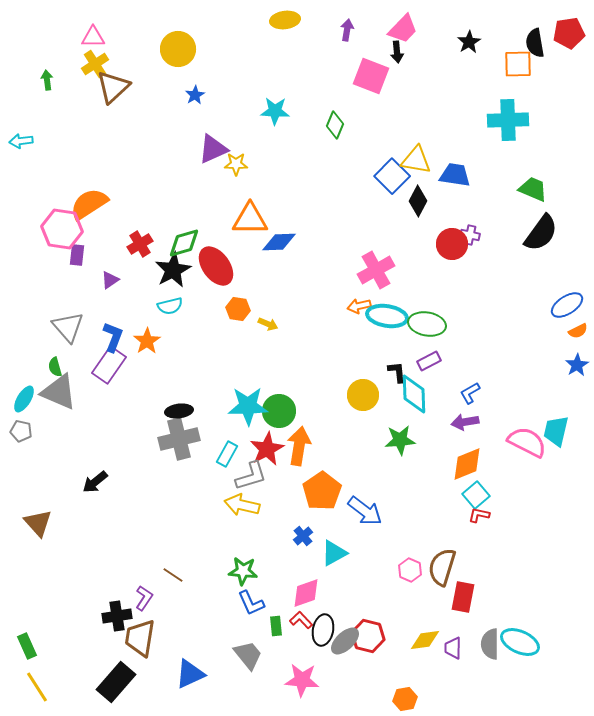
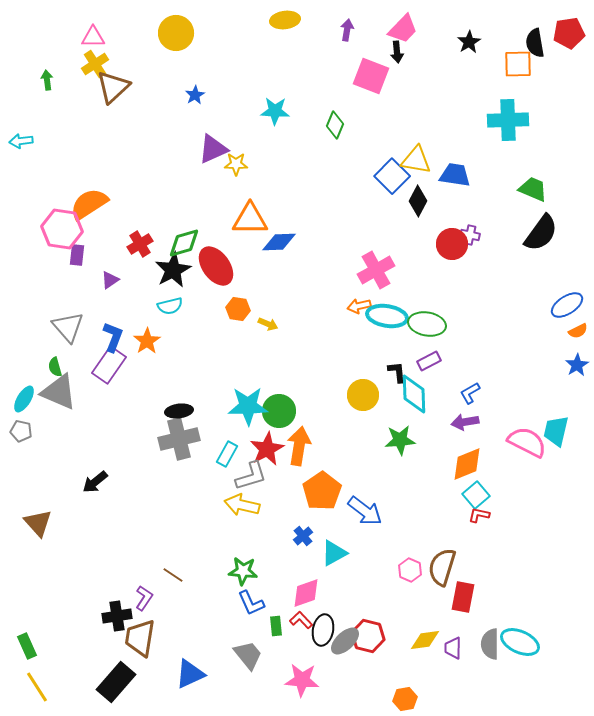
yellow circle at (178, 49): moved 2 px left, 16 px up
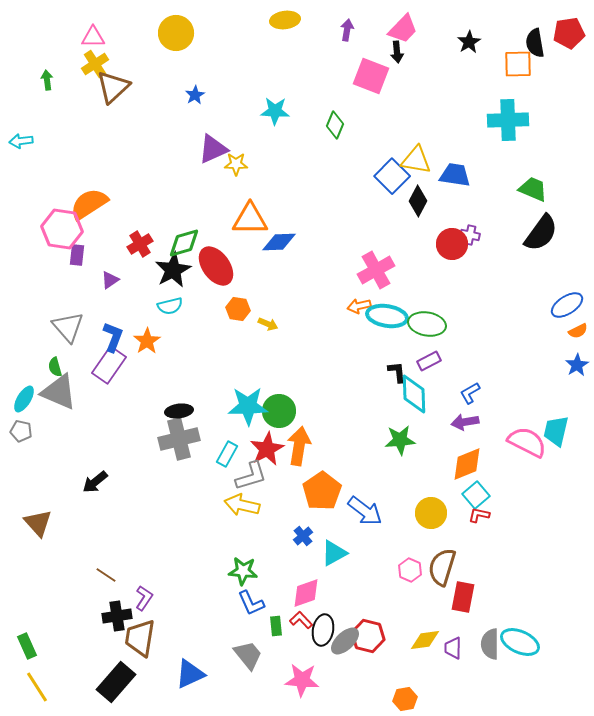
yellow circle at (363, 395): moved 68 px right, 118 px down
brown line at (173, 575): moved 67 px left
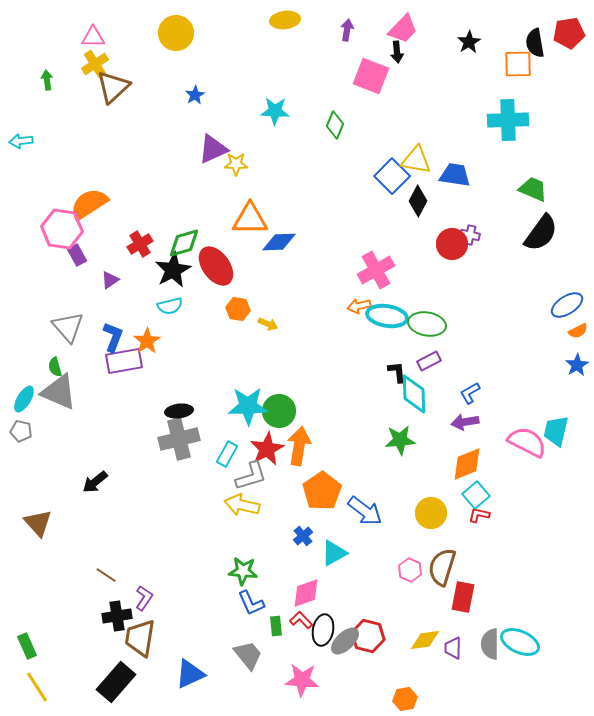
purple rectangle at (77, 255): rotated 35 degrees counterclockwise
purple rectangle at (109, 365): moved 15 px right, 4 px up; rotated 45 degrees clockwise
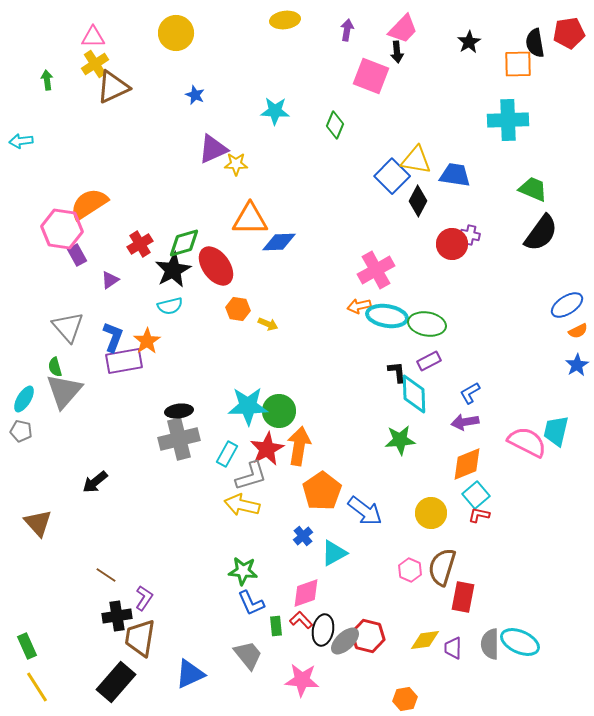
brown triangle at (113, 87): rotated 18 degrees clockwise
blue star at (195, 95): rotated 18 degrees counterclockwise
gray triangle at (59, 392): moved 5 px right, 1 px up; rotated 48 degrees clockwise
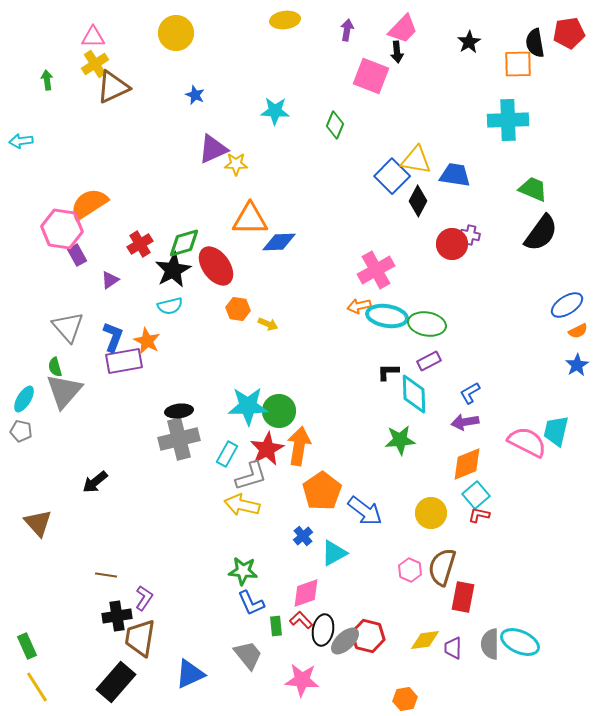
orange star at (147, 341): rotated 12 degrees counterclockwise
black L-shape at (397, 372): moved 9 px left; rotated 85 degrees counterclockwise
brown line at (106, 575): rotated 25 degrees counterclockwise
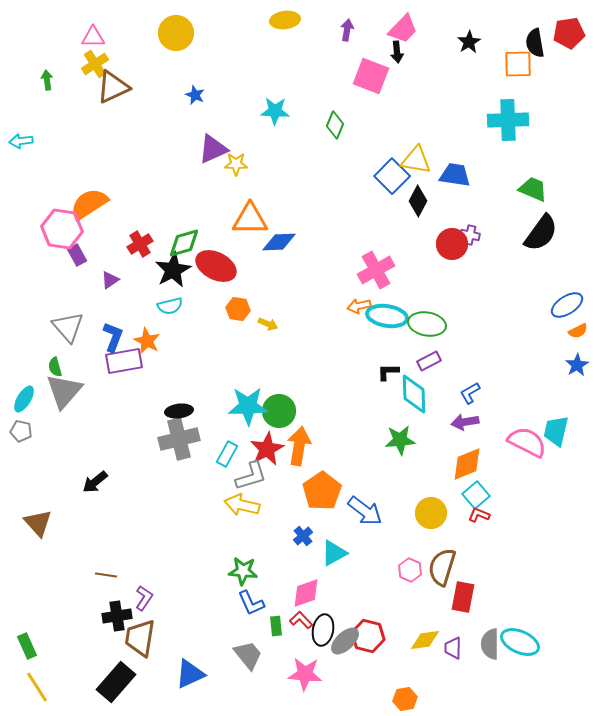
red ellipse at (216, 266): rotated 27 degrees counterclockwise
red L-shape at (479, 515): rotated 10 degrees clockwise
pink star at (302, 680): moved 3 px right, 6 px up
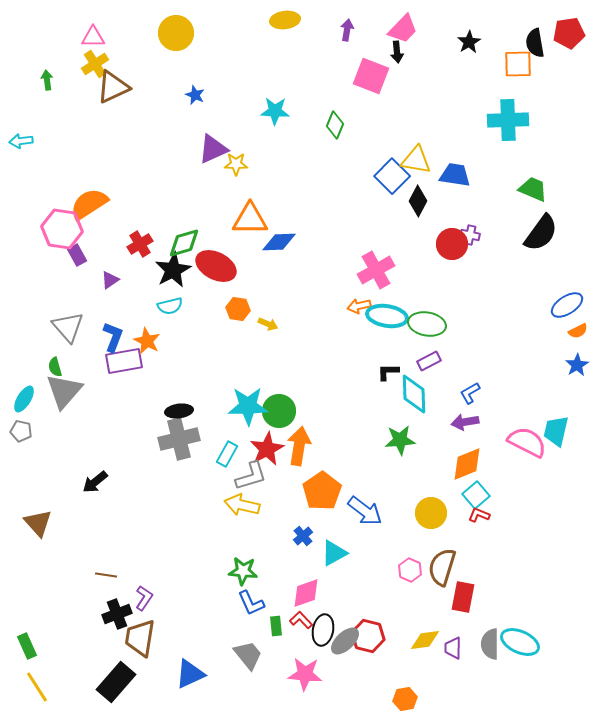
black cross at (117, 616): moved 2 px up; rotated 12 degrees counterclockwise
